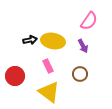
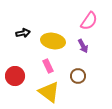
black arrow: moved 7 px left, 7 px up
brown circle: moved 2 px left, 2 px down
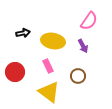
red circle: moved 4 px up
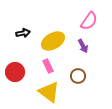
yellow ellipse: rotated 40 degrees counterclockwise
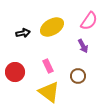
yellow ellipse: moved 1 px left, 14 px up
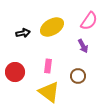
pink rectangle: rotated 32 degrees clockwise
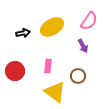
red circle: moved 1 px up
yellow triangle: moved 6 px right
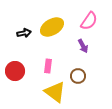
black arrow: moved 1 px right
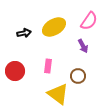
yellow ellipse: moved 2 px right
yellow triangle: moved 3 px right, 2 px down
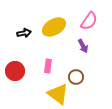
brown circle: moved 2 px left, 1 px down
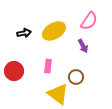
yellow ellipse: moved 4 px down
red circle: moved 1 px left
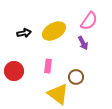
purple arrow: moved 3 px up
